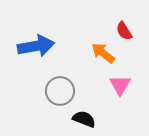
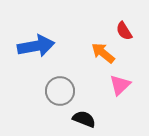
pink triangle: rotated 15 degrees clockwise
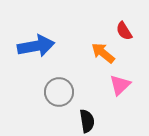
gray circle: moved 1 px left, 1 px down
black semicircle: moved 3 px right, 2 px down; rotated 60 degrees clockwise
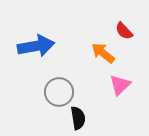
red semicircle: rotated 12 degrees counterclockwise
black semicircle: moved 9 px left, 3 px up
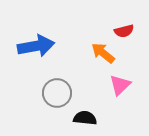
red semicircle: rotated 60 degrees counterclockwise
gray circle: moved 2 px left, 1 px down
black semicircle: moved 7 px right; rotated 75 degrees counterclockwise
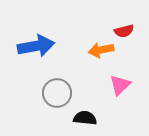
orange arrow: moved 2 px left, 3 px up; rotated 50 degrees counterclockwise
